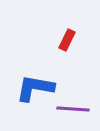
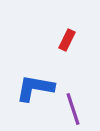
purple line: rotated 68 degrees clockwise
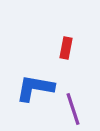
red rectangle: moved 1 px left, 8 px down; rotated 15 degrees counterclockwise
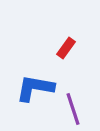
red rectangle: rotated 25 degrees clockwise
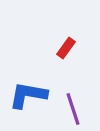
blue L-shape: moved 7 px left, 7 px down
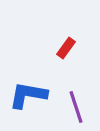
purple line: moved 3 px right, 2 px up
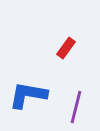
purple line: rotated 32 degrees clockwise
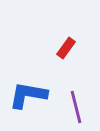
purple line: rotated 28 degrees counterclockwise
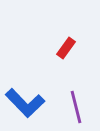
blue L-shape: moved 3 px left, 8 px down; rotated 144 degrees counterclockwise
